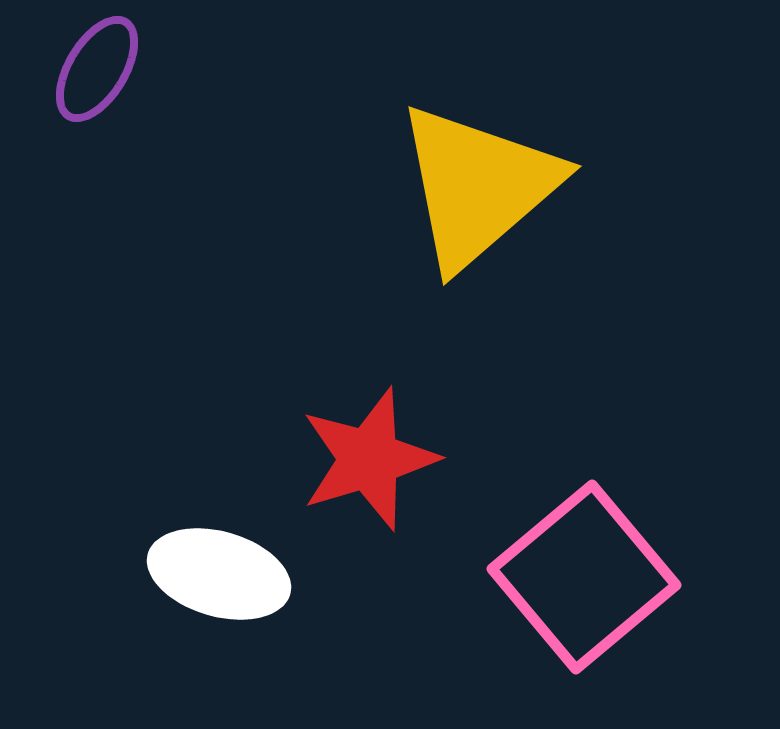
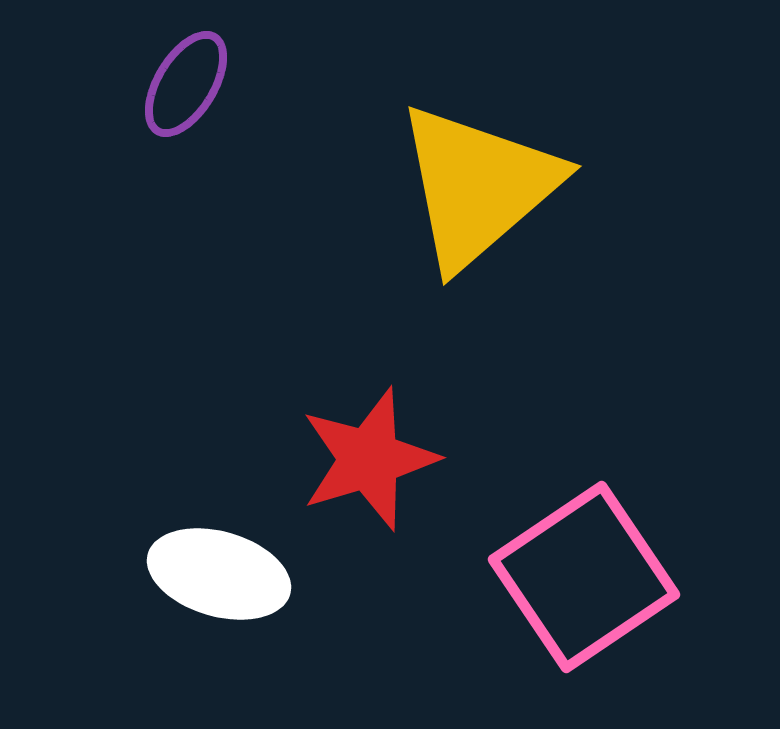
purple ellipse: moved 89 px right, 15 px down
pink square: rotated 6 degrees clockwise
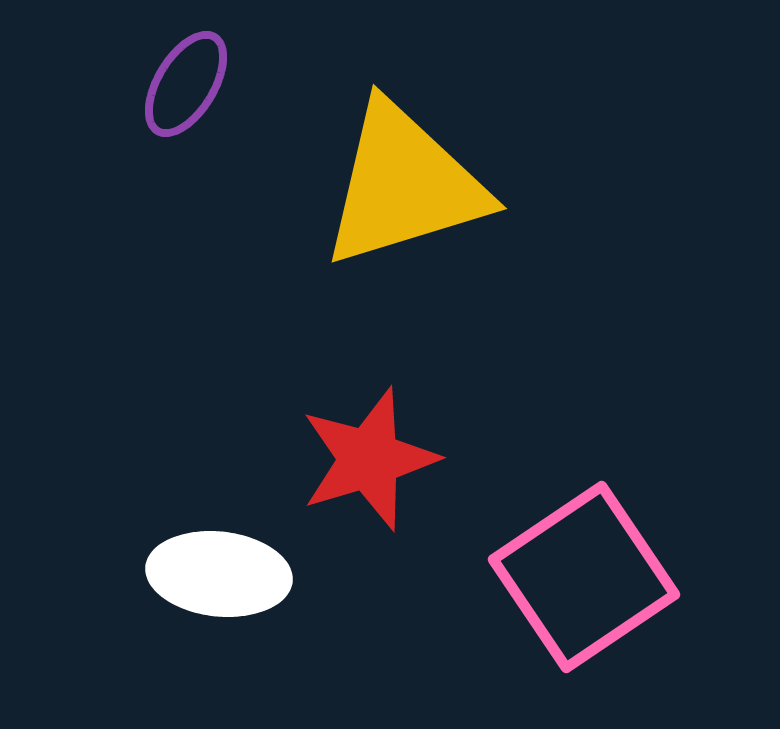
yellow triangle: moved 74 px left, 1 px up; rotated 24 degrees clockwise
white ellipse: rotated 10 degrees counterclockwise
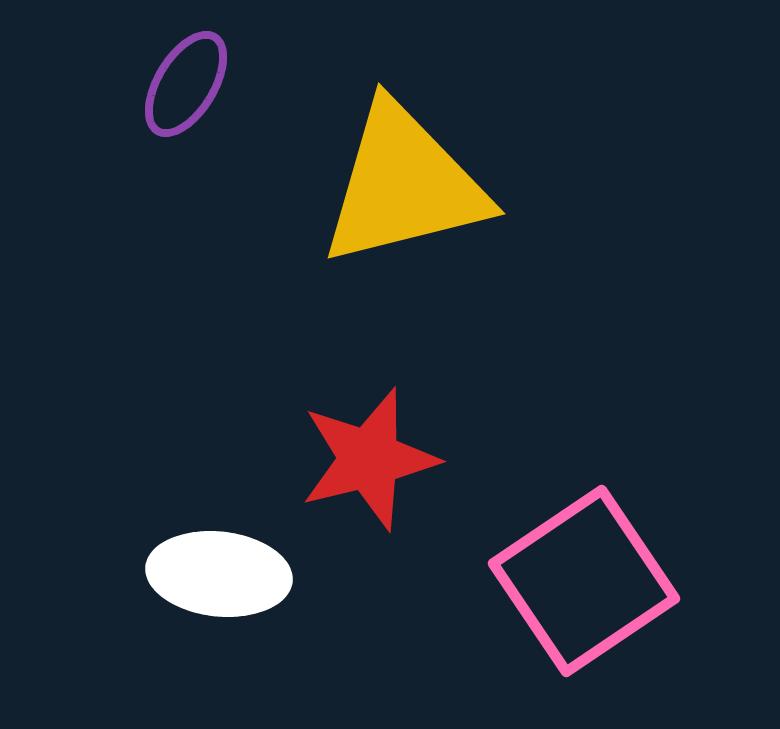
yellow triangle: rotated 3 degrees clockwise
red star: rotated 3 degrees clockwise
pink square: moved 4 px down
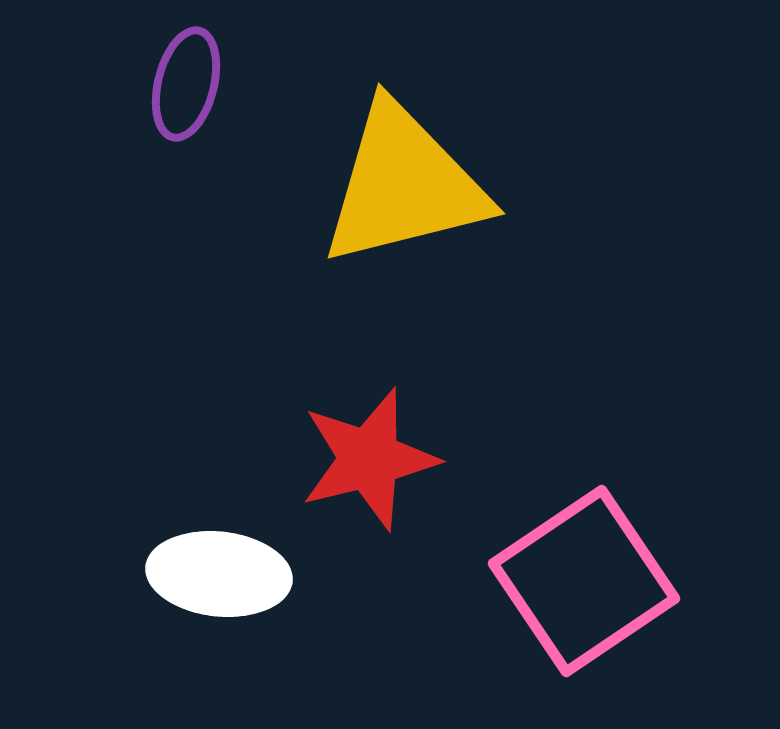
purple ellipse: rotated 17 degrees counterclockwise
